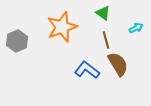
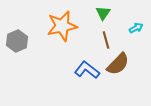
green triangle: rotated 28 degrees clockwise
orange star: moved 1 px up; rotated 8 degrees clockwise
brown semicircle: rotated 75 degrees clockwise
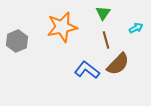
orange star: moved 1 px down
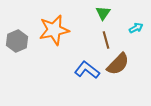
orange star: moved 8 px left, 3 px down
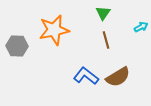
cyan arrow: moved 5 px right, 1 px up
gray hexagon: moved 5 px down; rotated 25 degrees clockwise
brown semicircle: moved 13 px down; rotated 15 degrees clockwise
blue L-shape: moved 1 px left, 6 px down
